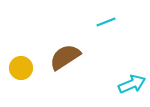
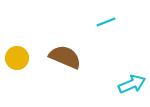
brown semicircle: rotated 56 degrees clockwise
yellow circle: moved 4 px left, 10 px up
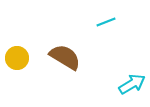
brown semicircle: rotated 8 degrees clockwise
cyan arrow: rotated 8 degrees counterclockwise
